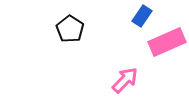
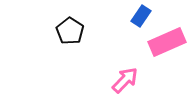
blue rectangle: moved 1 px left
black pentagon: moved 2 px down
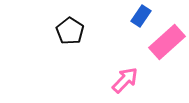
pink rectangle: rotated 18 degrees counterclockwise
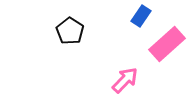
pink rectangle: moved 2 px down
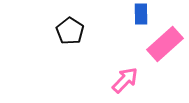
blue rectangle: moved 2 px up; rotated 35 degrees counterclockwise
pink rectangle: moved 2 px left
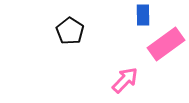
blue rectangle: moved 2 px right, 1 px down
pink rectangle: moved 1 px right; rotated 6 degrees clockwise
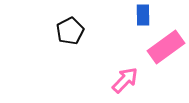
black pentagon: rotated 12 degrees clockwise
pink rectangle: moved 3 px down
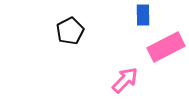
pink rectangle: rotated 9 degrees clockwise
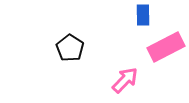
black pentagon: moved 17 px down; rotated 12 degrees counterclockwise
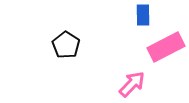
black pentagon: moved 4 px left, 3 px up
pink arrow: moved 7 px right, 4 px down
